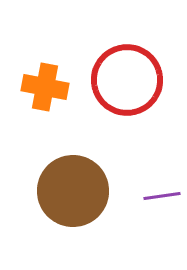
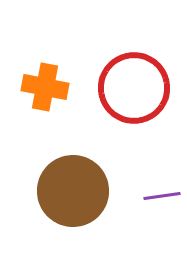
red circle: moved 7 px right, 8 px down
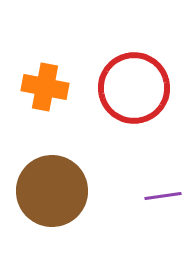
brown circle: moved 21 px left
purple line: moved 1 px right
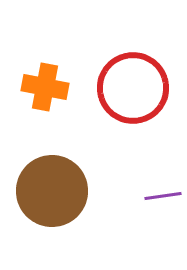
red circle: moved 1 px left
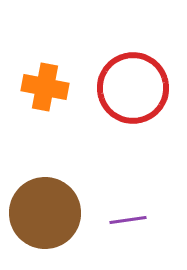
brown circle: moved 7 px left, 22 px down
purple line: moved 35 px left, 24 px down
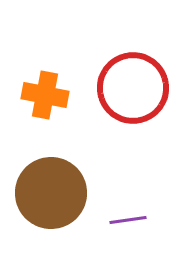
orange cross: moved 8 px down
brown circle: moved 6 px right, 20 px up
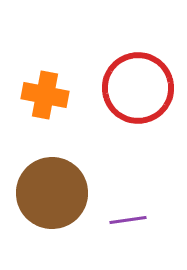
red circle: moved 5 px right
brown circle: moved 1 px right
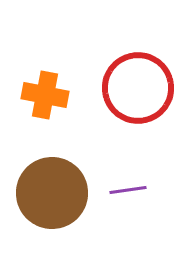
purple line: moved 30 px up
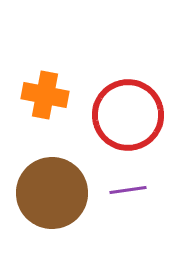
red circle: moved 10 px left, 27 px down
